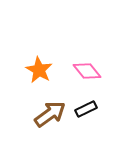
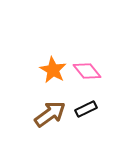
orange star: moved 14 px right
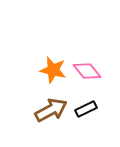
orange star: rotated 16 degrees counterclockwise
brown arrow: moved 1 px right, 4 px up; rotated 8 degrees clockwise
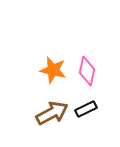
pink diamond: rotated 52 degrees clockwise
brown arrow: moved 1 px right, 3 px down
